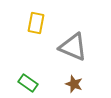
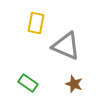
gray triangle: moved 7 px left, 1 px up
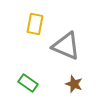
yellow rectangle: moved 1 px left, 1 px down
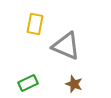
green rectangle: rotated 60 degrees counterclockwise
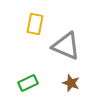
brown star: moved 3 px left, 1 px up
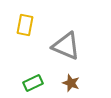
yellow rectangle: moved 10 px left, 1 px down
green rectangle: moved 5 px right
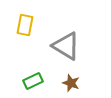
gray triangle: rotated 8 degrees clockwise
green rectangle: moved 2 px up
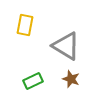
brown star: moved 4 px up
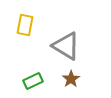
brown star: rotated 18 degrees clockwise
